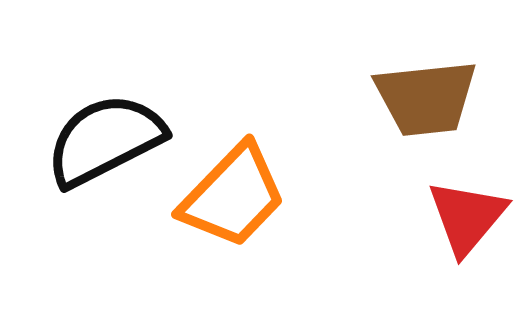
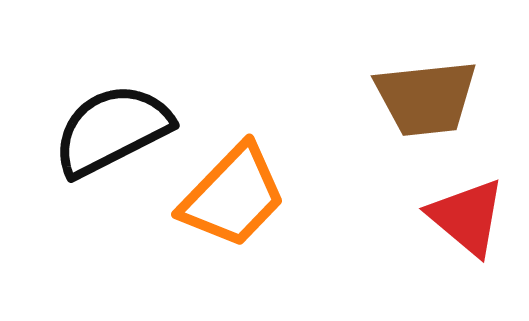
black semicircle: moved 7 px right, 10 px up
red triangle: rotated 30 degrees counterclockwise
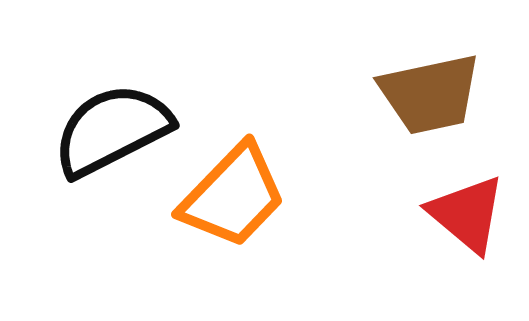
brown trapezoid: moved 4 px right, 4 px up; rotated 6 degrees counterclockwise
red triangle: moved 3 px up
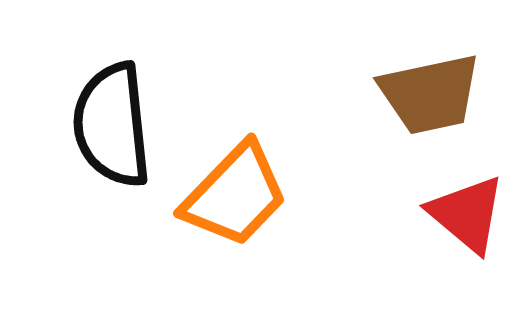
black semicircle: moved 5 px up; rotated 69 degrees counterclockwise
orange trapezoid: moved 2 px right, 1 px up
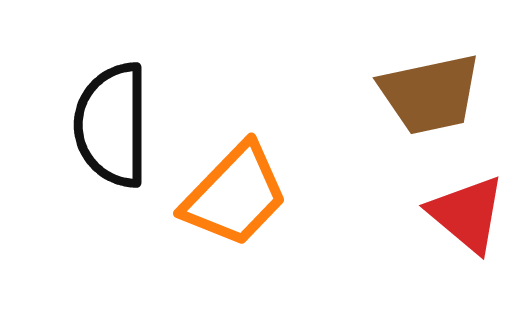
black semicircle: rotated 6 degrees clockwise
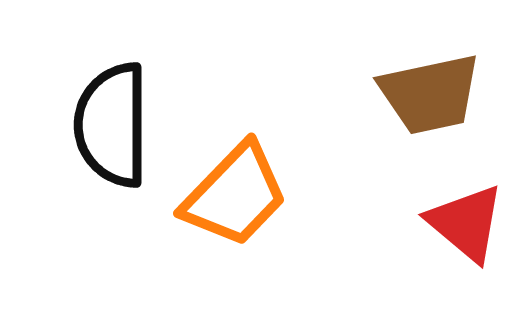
red triangle: moved 1 px left, 9 px down
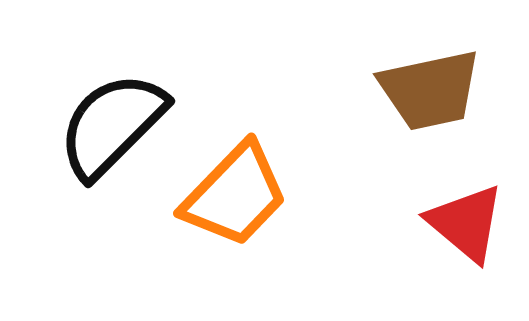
brown trapezoid: moved 4 px up
black semicircle: rotated 45 degrees clockwise
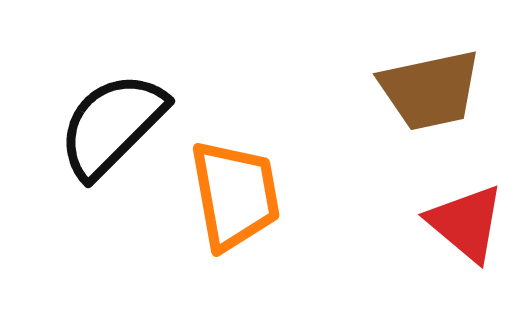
orange trapezoid: rotated 54 degrees counterclockwise
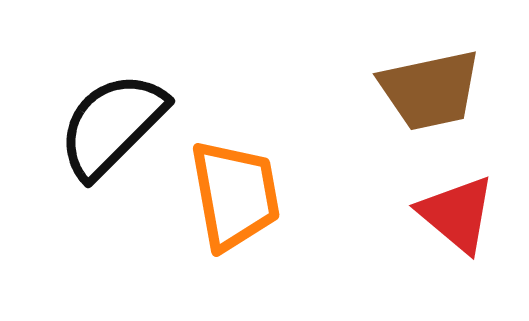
red triangle: moved 9 px left, 9 px up
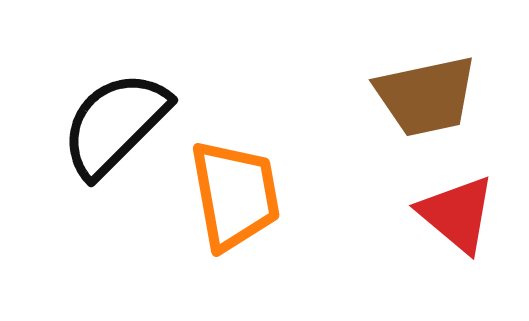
brown trapezoid: moved 4 px left, 6 px down
black semicircle: moved 3 px right, 1 px up
